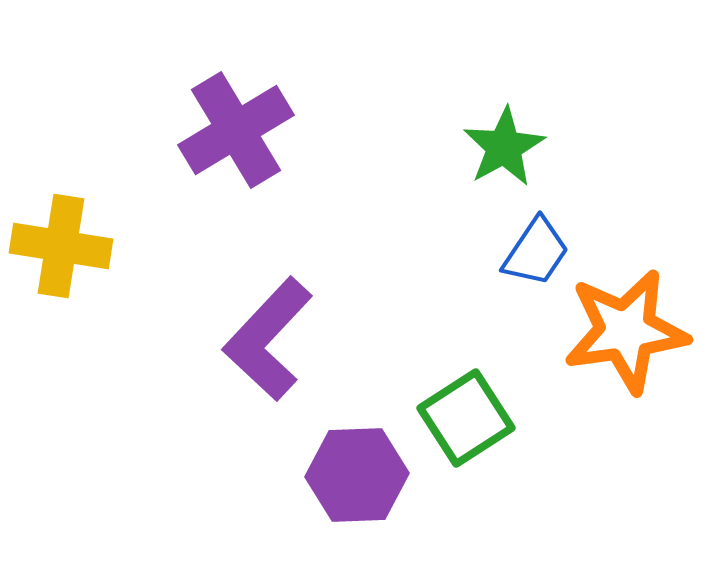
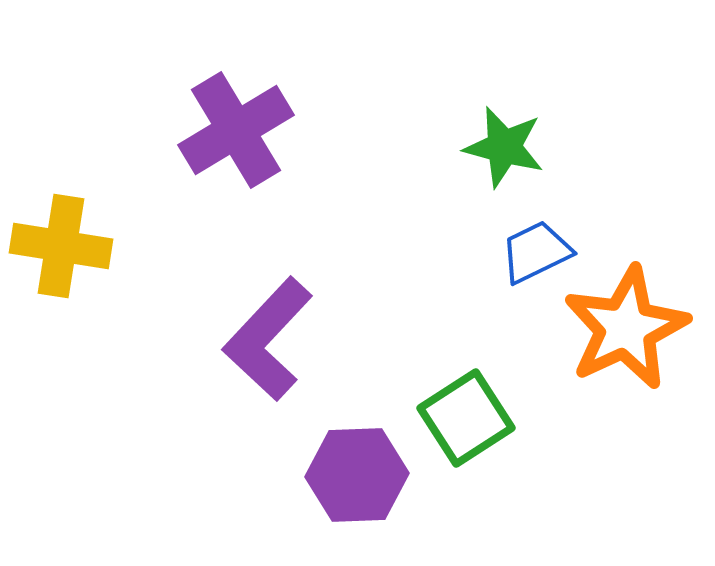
green star: rotated 28 degrees counterclockwise
blue trapezoid: rotated 150 degrees counterclockwise
orange star: moved 3 px up; rotated 17 degrees counterclockwise
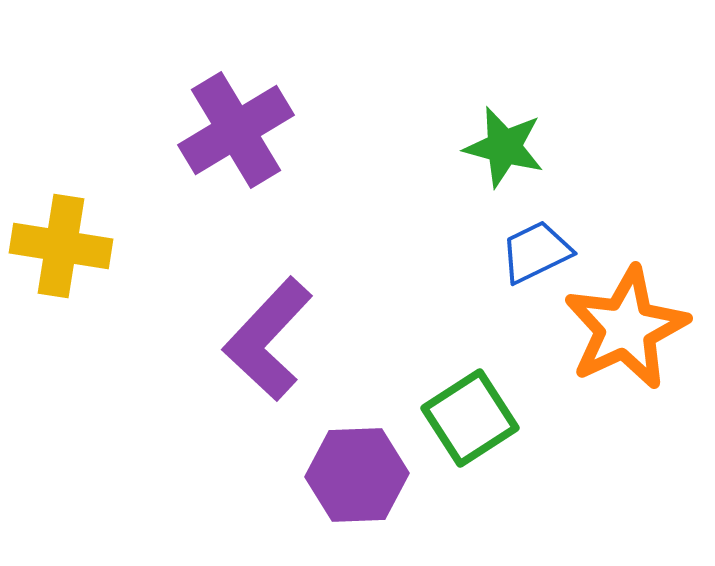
green square: moved 4 px right
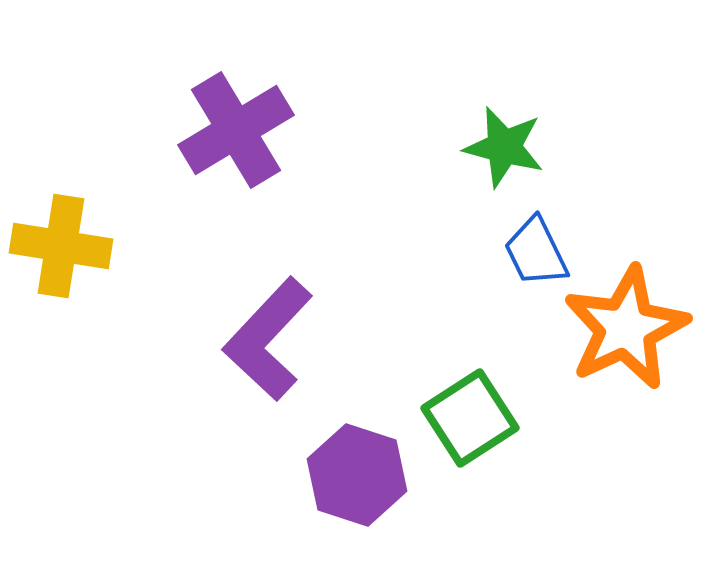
blue trapezoid: rotated 90 degrees counterclockwise
purple hexagon: rotated 20 degrees clockwise
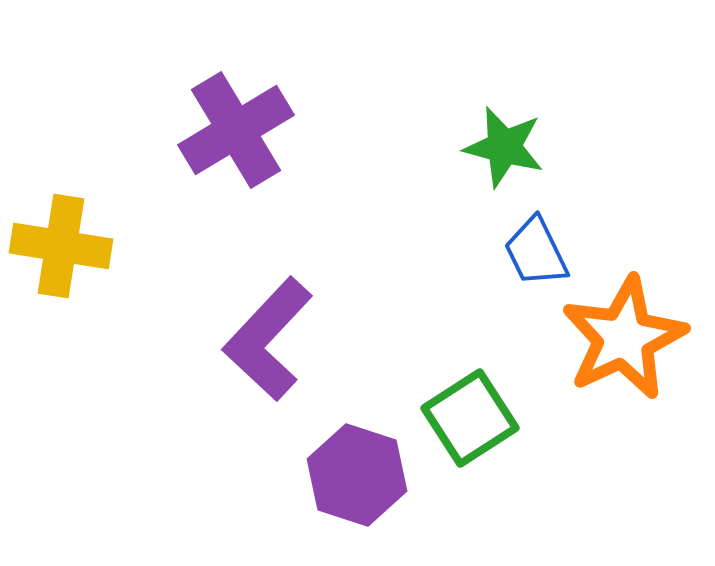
orange star: moved 2 px left, 10 px down
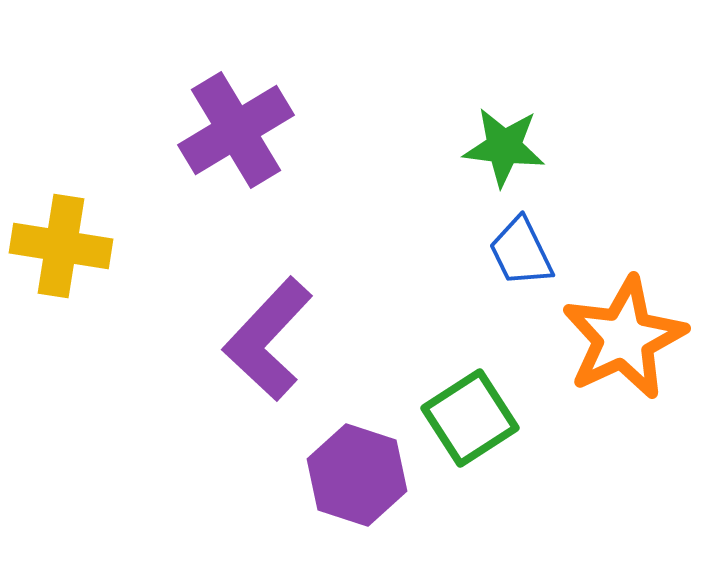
green star: rotated 8 degrees counterclockwise
blue trapezoid: moved 15 px left
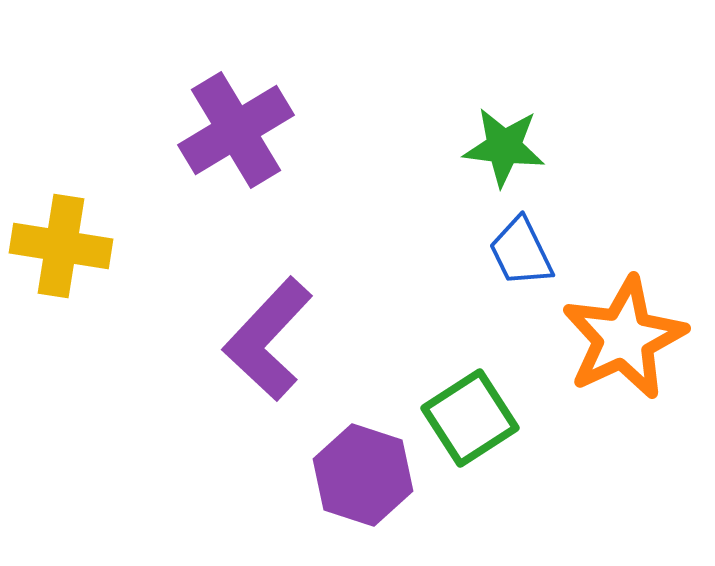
purple hexagon: moved 6 px right
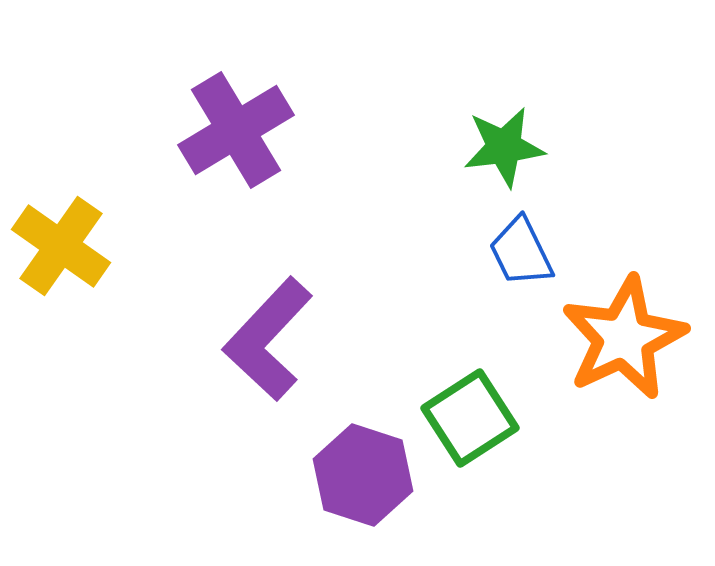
green star: rotated 14 degrees counterclockwise
yellow cross: rotated 26 degrees clockwise
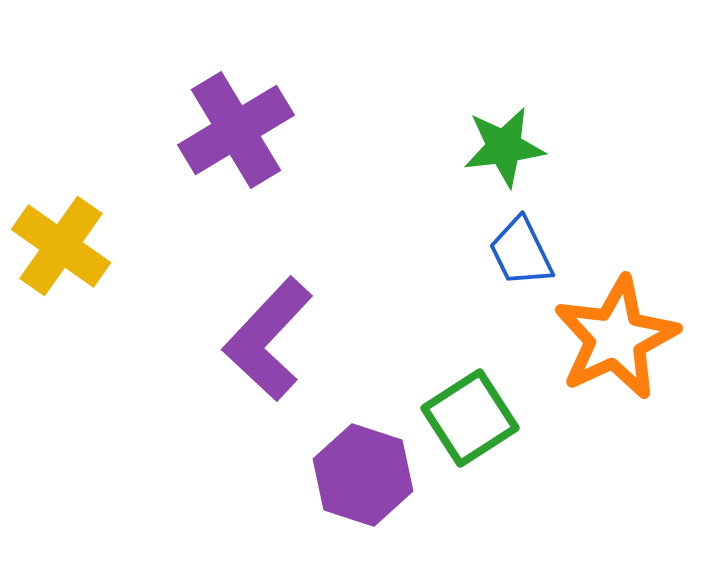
orange star: moved 8 px left
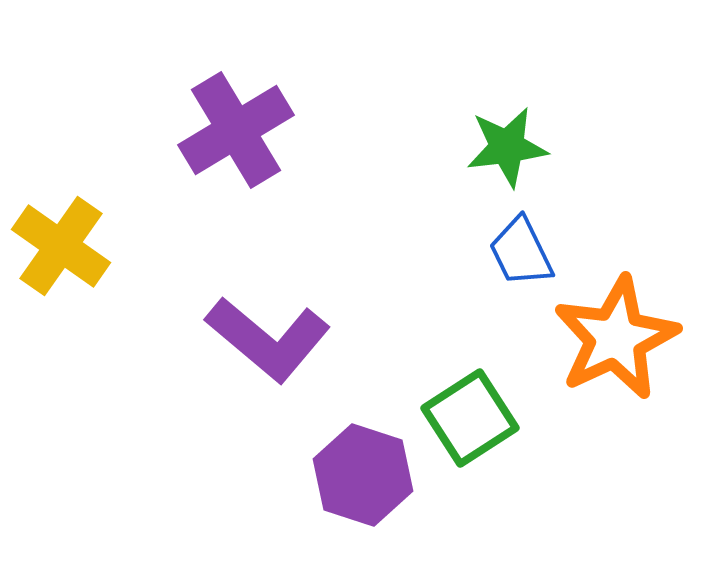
green star: moved 3 px right
purple L-shape: rotated 93 degrees counterclockwise
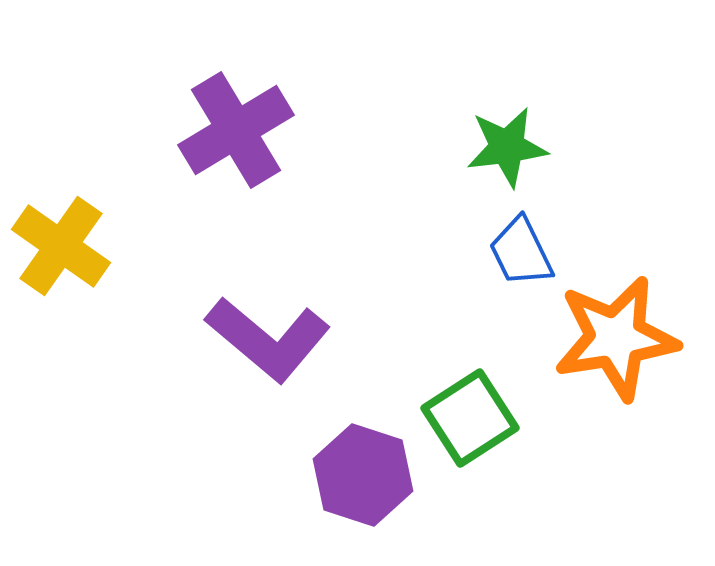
orange star: rotated 16 degrees clockwise
